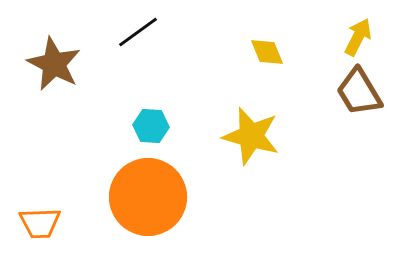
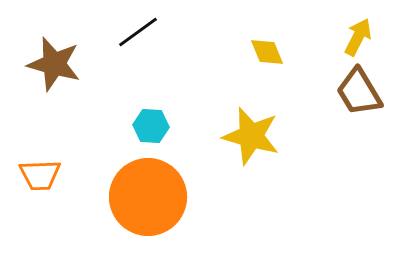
brown star: rotated 12 degrees counterclockwise
orange trapezoid: moved 48 px up
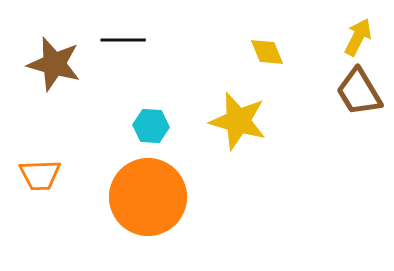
black line: moved 15 px left, 8 px down; rotated 36 degrees clockwise
yellow star: moved 13 px left, 15 px up
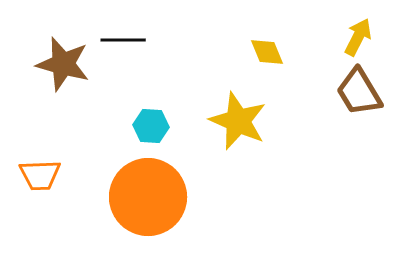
brown star: moved 9 px right
yellow star: rotated 8 degrees clockwise
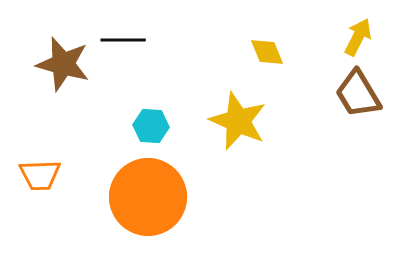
brown trapezoid: moved 1 px left, 2 px down
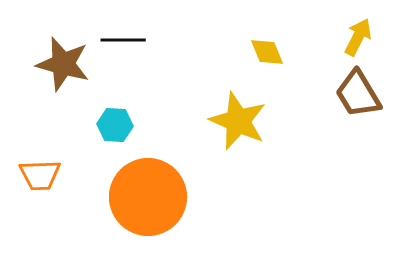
cyan hexagon: moved 36 px left, 1 px up
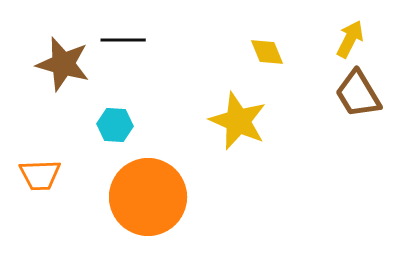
yellow arrow: moved 8 px left, 2 px down
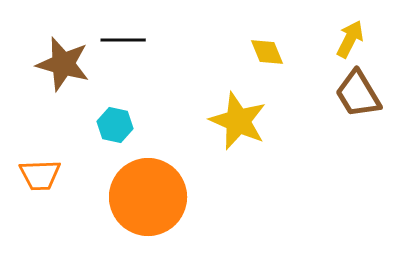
cyan hexagon: rotated 8 degrees clockwise
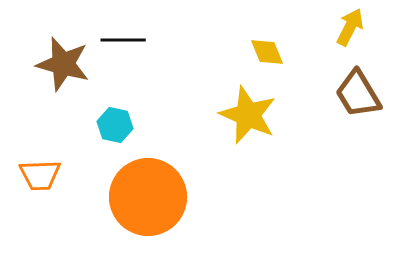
yellow arrow: moved 12 px up
yellow star: moved 10 px right, 6 px up
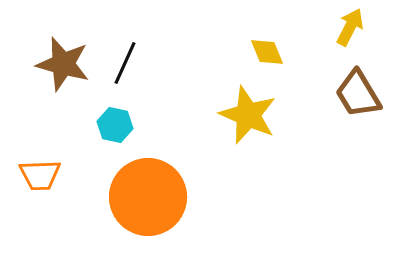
black line: moved 2 px right, 23 px down; rotated 66 degrees counterclockwise
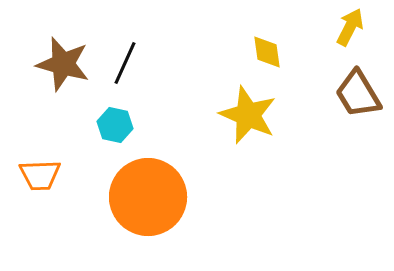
yellow diamond: rotated 15 degrees clockwise
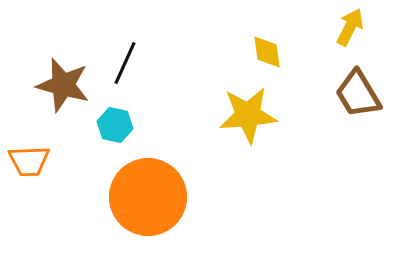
brown star: moved 21 px down
yellow star: rotated 28 degrees counterclockwise
orange trapezoid: moved 11 px left, 14 px up
